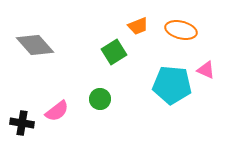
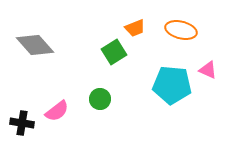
orange trapezoid: moved 3 px left, 2 px down
pink triangle: moved 2 px right
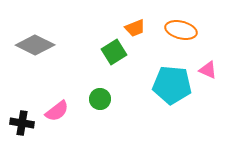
gray diamond: rotated 21 degrees counterclockwise
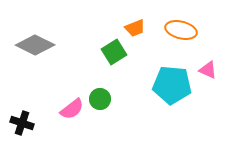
pink semicircle: moved 15 px right, 2 px up
black cross: rotated 10 degrees clockwise
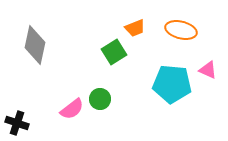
gray diamond: rotated 75 degrees clockwise
cyan pentagon: moved 1 px up
black cross: moved 5 px left
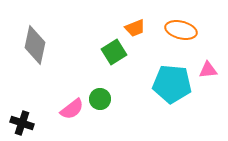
pink triangle: rotated 30 degrees counterclockwise
black cross: moved 5 px right
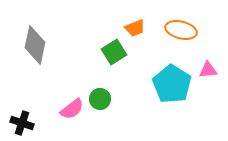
cyan pentagon: rotated 27 degrees clockwise
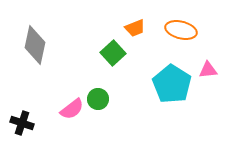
green square: moved 1 px left, 1 px down; rotated 10 degrees counterclockwise
green circle: moved 2 px left
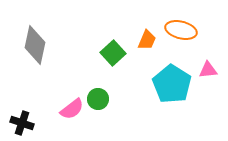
orange trapezoid: moved 12 px right, 12 px down; rotated 45 degrees counterclockwise
